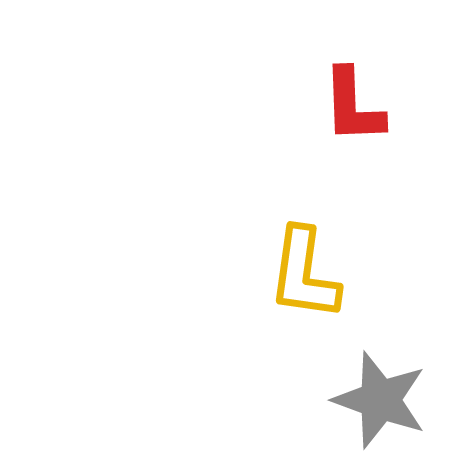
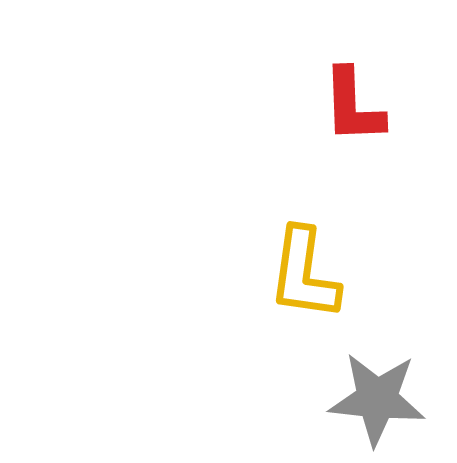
gray star: moved 3 px left, 1 px up; rotated 14 degrees counterclockwise
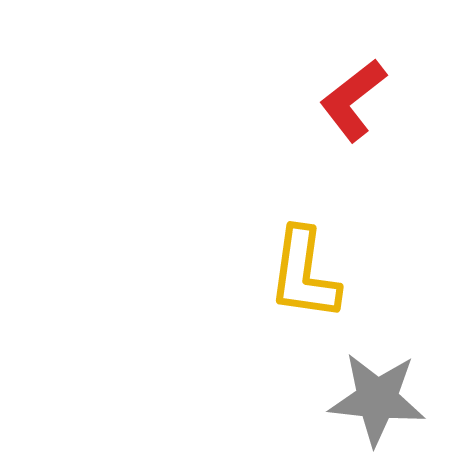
red L-shape: moved 6 px up; rotated 54 degrees clockwise
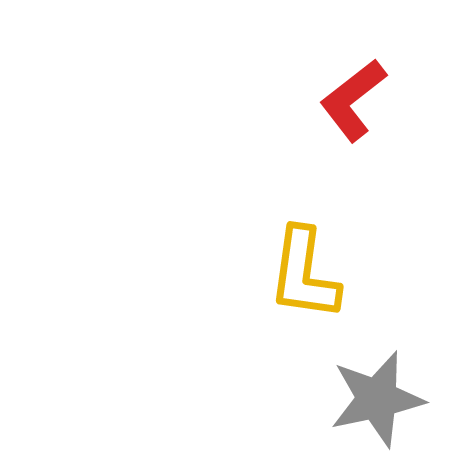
gray star: rotated 18 degrees counterclockwise
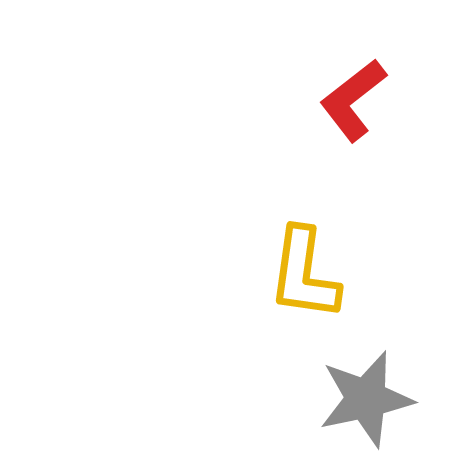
gray star: moved 11 px left
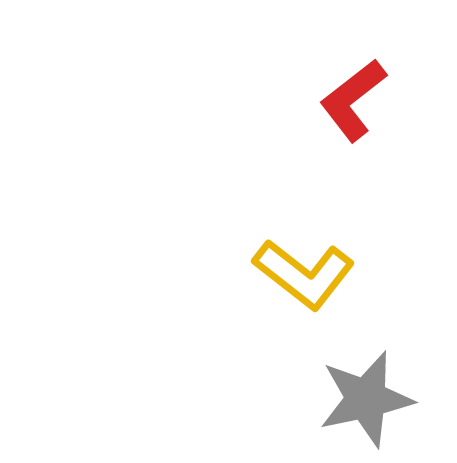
yellow L-shape: rotated 60 degrees counterclockwise
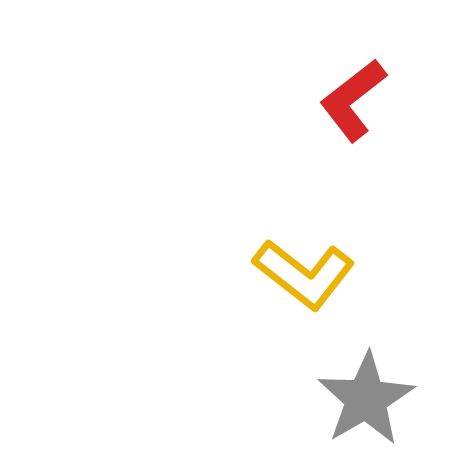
gray star: rotated 18 degrees counterclockwise
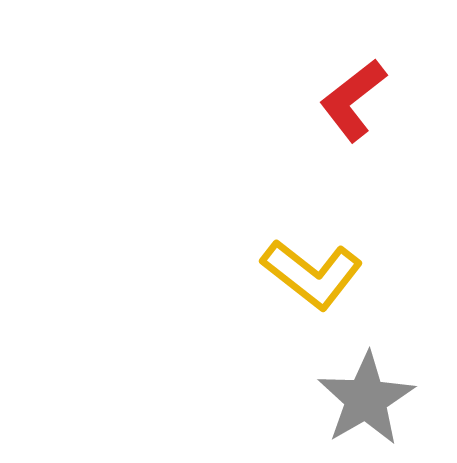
yellow L-shape: moved 8 px right
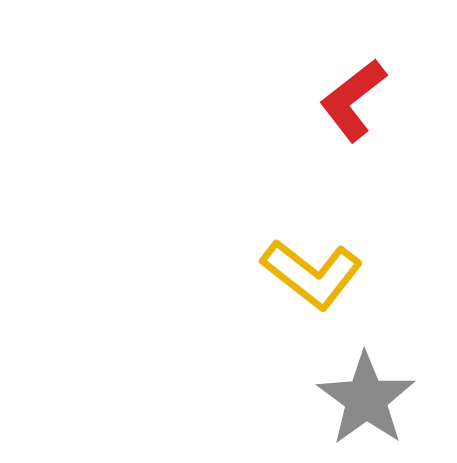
gray star: rotated 6 degrees counterclockwise
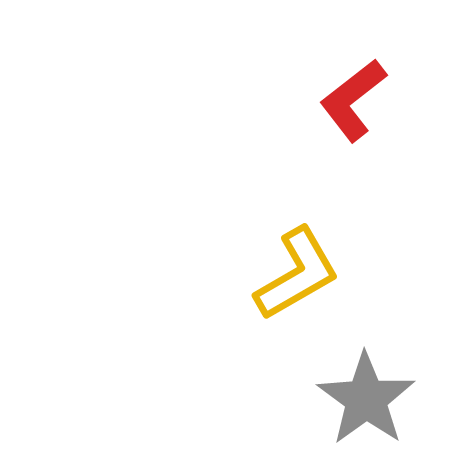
yellow L-shape: moved 15 px left; rotated 68 degrees counterclockwise
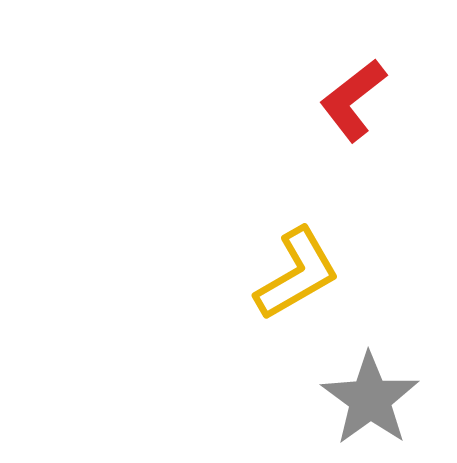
gray star: moved 4 px right
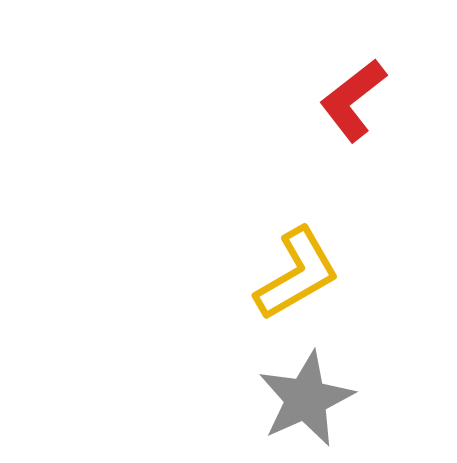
gray star: moved 64 px left; rotated 12 degrees clockwise
